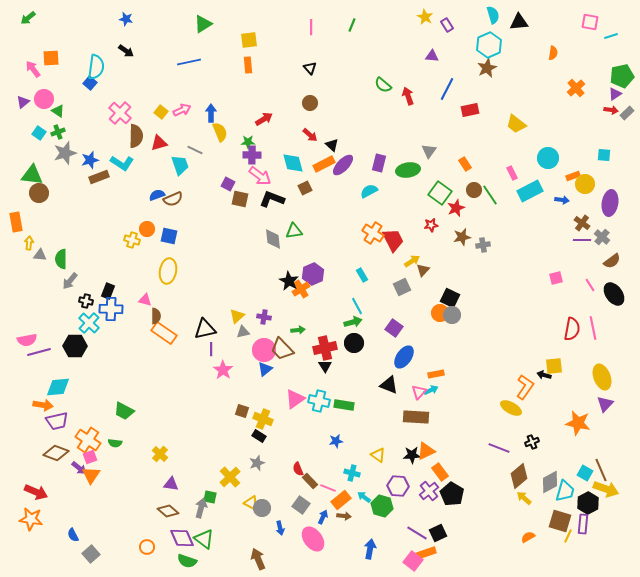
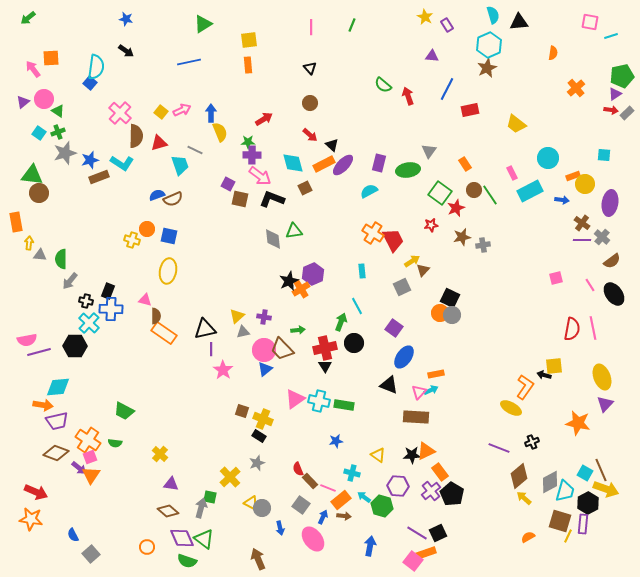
cyan rectangle at (362, 275): moved 4 px up; rotated 24 degrees clockwise
black star at (289, 281): rotated 18 degrees clockwise
green arrow at (353, 322): moved 12 px left; rotated 54 degrees counterclockwise
purple cross at (429, 491): moved 2 px right
blue arrow at (370, 549): moved 3 px up
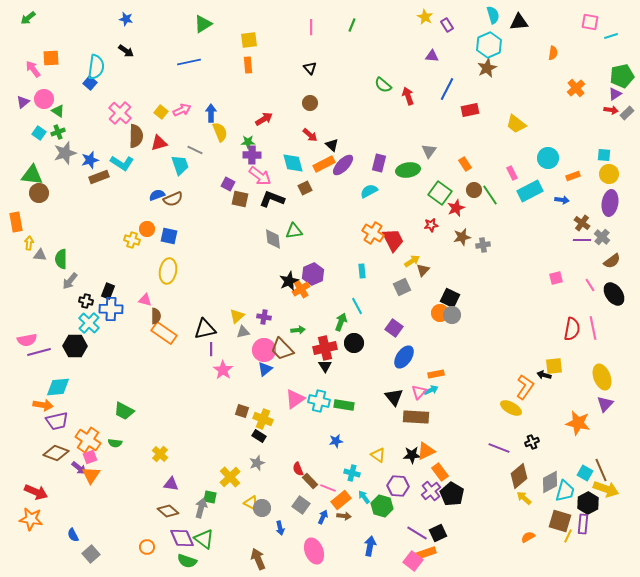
yellow circle at (585, 184): moved 24 px right, 10 px up
black triangle at (389, 385): moved 5 px right, 12 px down; rotated 30 degrees clockwise
cyan arrow at (364, 497): rotated 16 degrees clockwise
pink ellipse at (313, 539): moved 1 px right, 12 px down; rotated 15 degrees clockwise
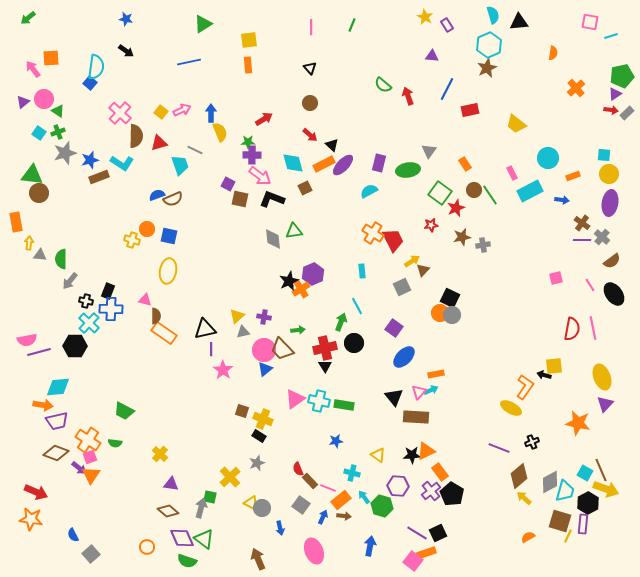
blue ellipse at (404, 357): rotated 10 degrees clockwise
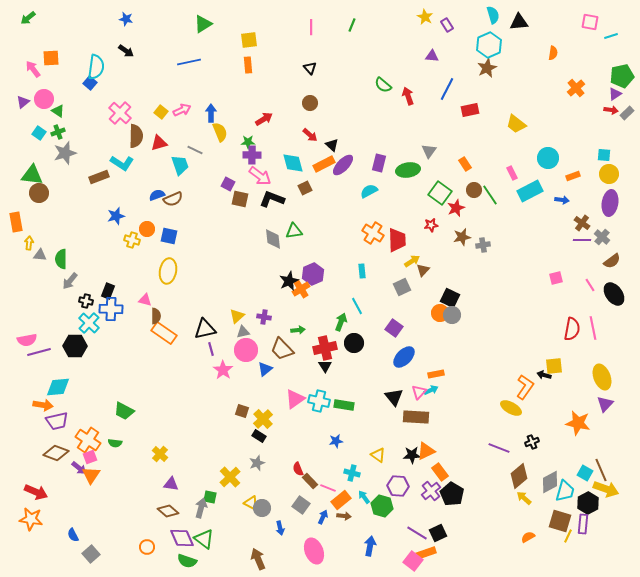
blue star at (90, 160): moved 26 px right, 56 px down
red trapezoid at (393, 240): moved 4 px right; rotated 25 degrees clockwise
purple line at (211, 349): rotated 16 degrees counterclockwise
pink circle at (264, 350): moved 18 px left
yellow cross at (263, 419): rotated 24 degrees clockwise
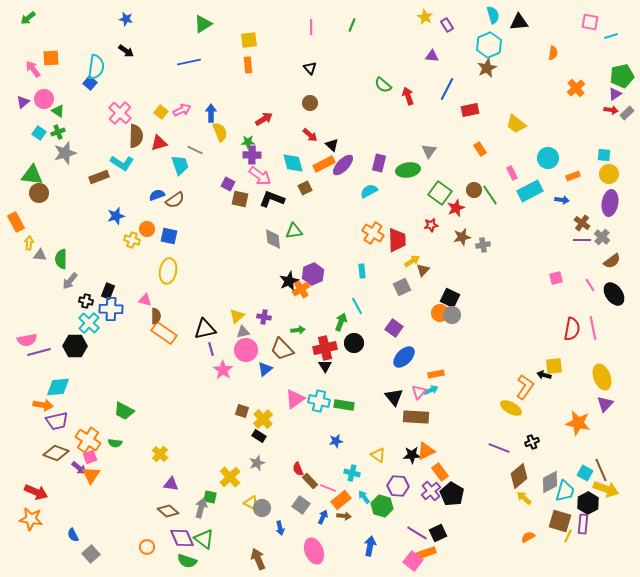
orange rectangle at (465, 164): moved 15 px right, 15 px up
brown semicircle at (173, 199): moved 2 px right, 1 px down; rotated 12 degrees counterclockwise
orange rectangle at (16, 222): rotated 18 degrees counterclockwise
